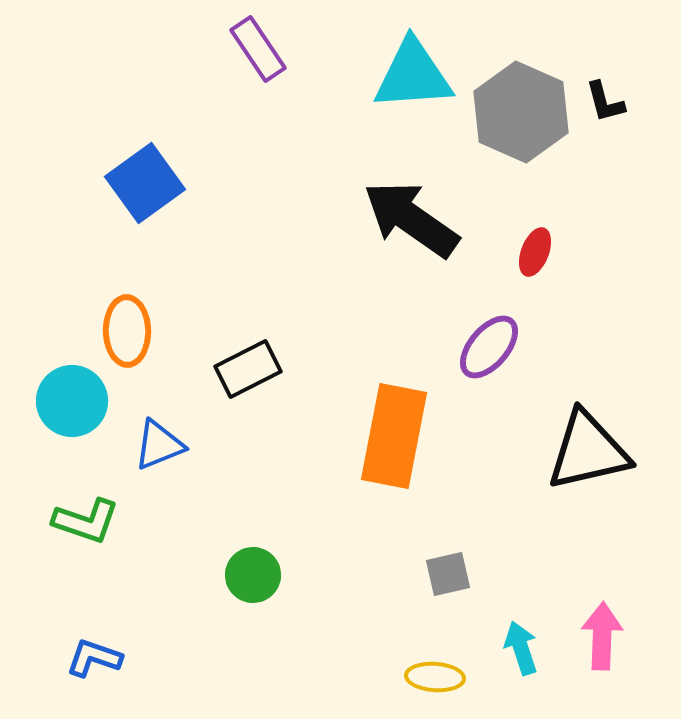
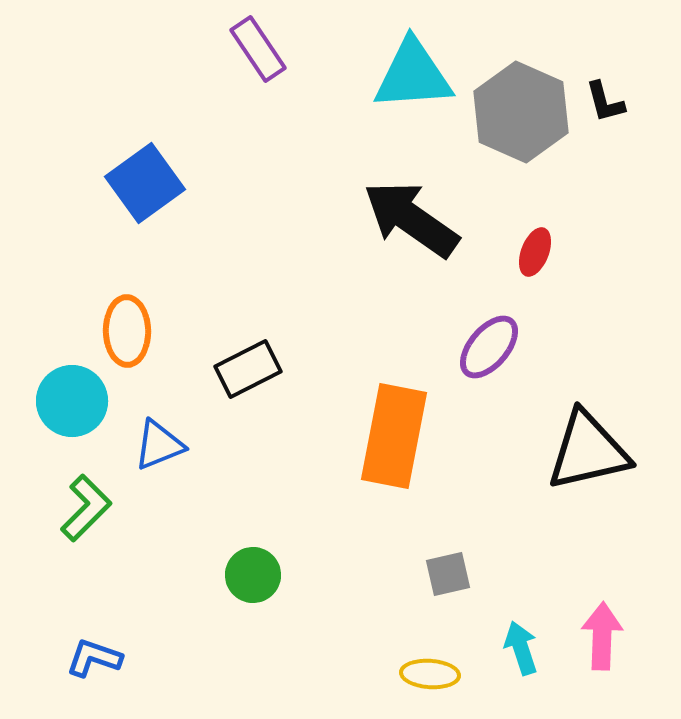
green L-shape: moved 13 px up; rotated 64 degrees counterclockwise
yellow ellipse: moved 5 px left, 3 px up
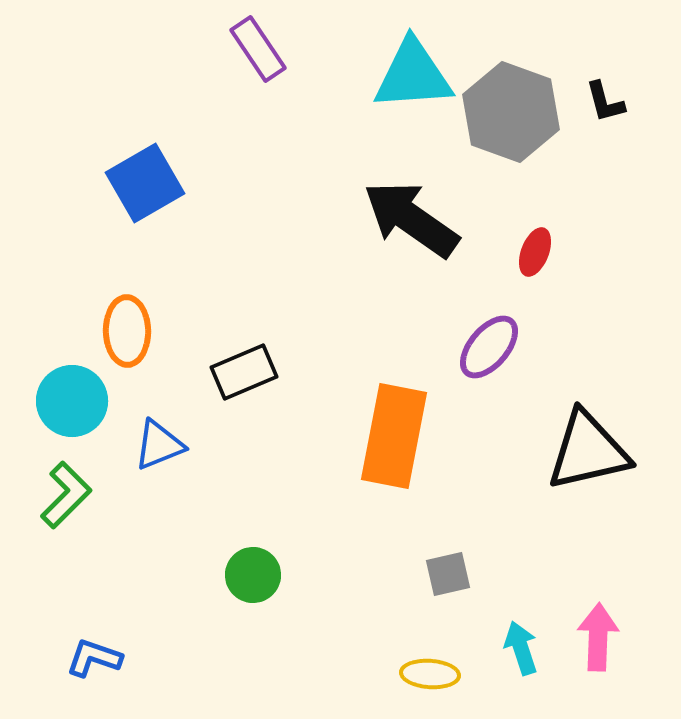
gray hexagon: moved 10 px left; rotated 4 degrees counterclockwise
blue square: rotated 6 degrees clockwise
black rectangle: moved 4 px left, 3 px down; rotated 4 degrees clockwise
green L-shape: moved 20 px left, 13 px up
pink arrow: moved 4 px left, 1 px down
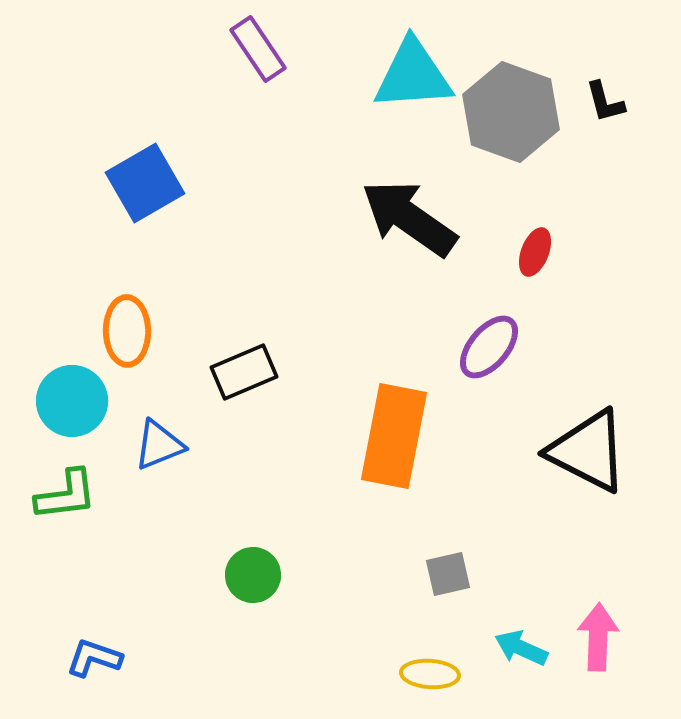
black arrow: moved 2 px left, 1 px up
black triangle: rotated 40 degrees clockwise
green L-shape: rotated 38 degrees clockwise
cyan arrow: rotated 48 degrees counterclockwise
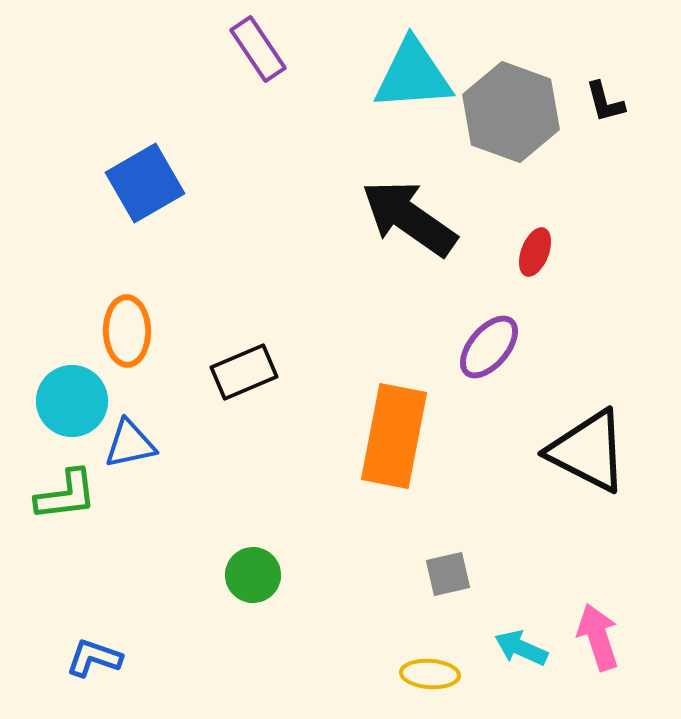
blue triangle: moved 29 px left, 1 px up; rotated 10 degrees clockwise
pink arrow: rotated 20 degrees counterclockwise
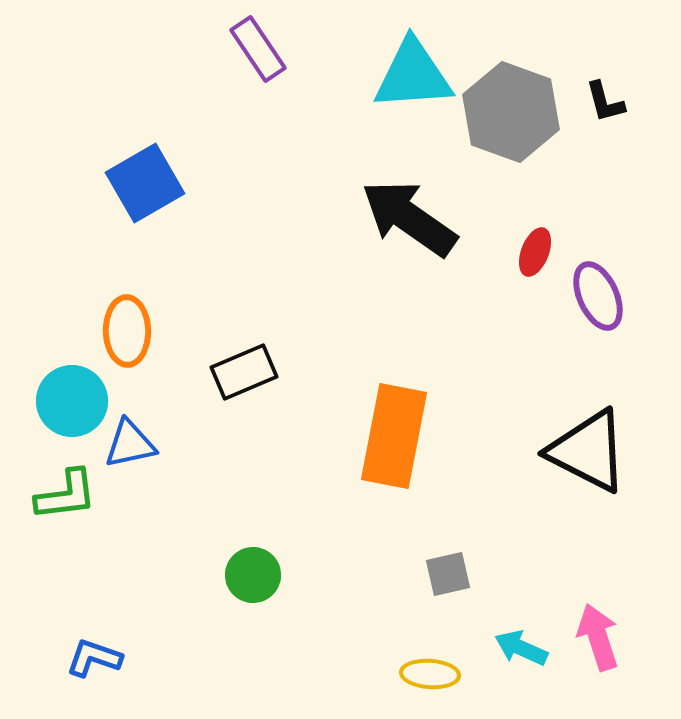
purple ellipse: moved 109 px right, 51 px up; rotated 64 degrees counterclockwise
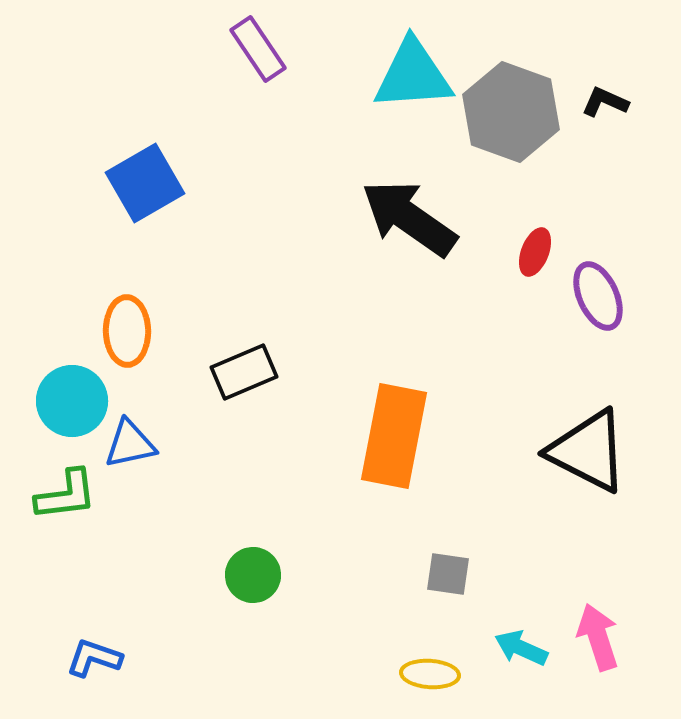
black L-shape: rotated 129 degrees clockwise
gray square: rotated 21 degrees clockwise
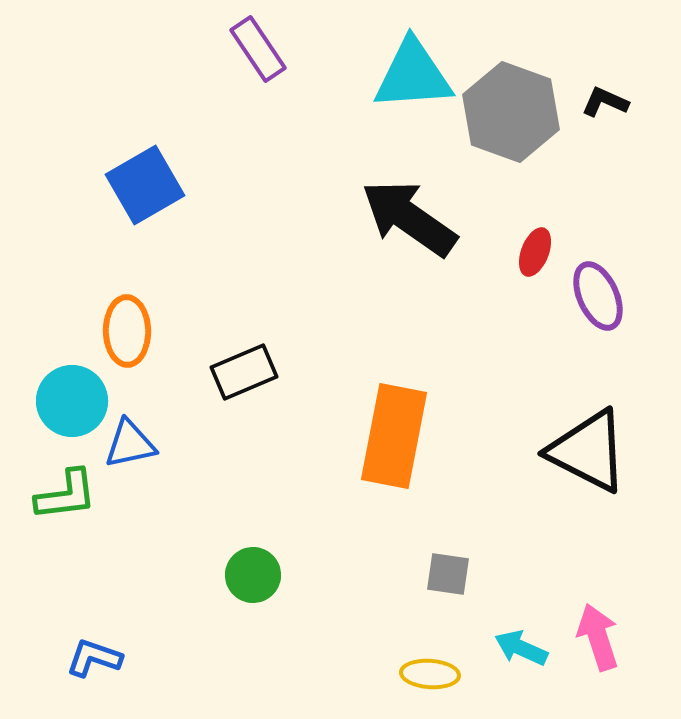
blue square: moved 2 px down
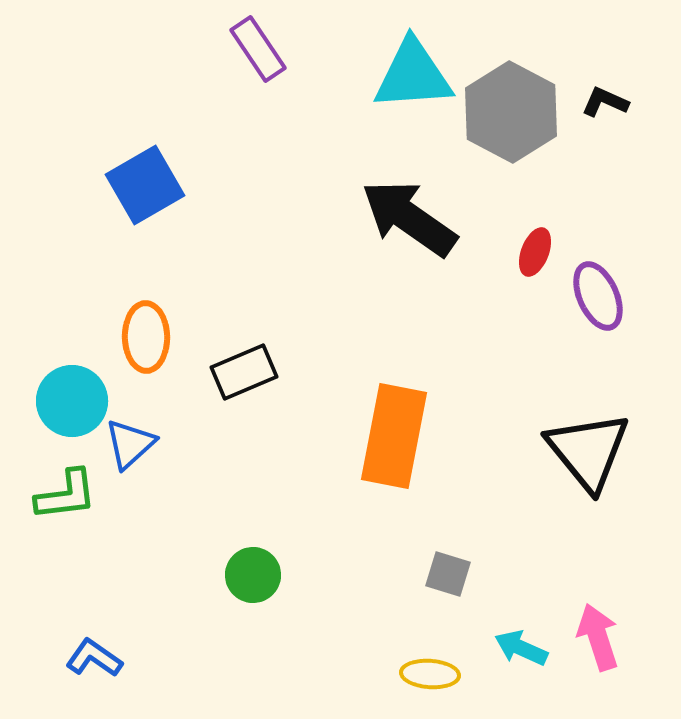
gray hexagon: rotated 8 degrees clockwise
orange ellipse: moved 19 px right, 6 px down
blue triangle: rotated 30 degrees counterclockwise
black triangle: rotated 24 degrees clockwise
gray square: rotated 9 degrees clockwise
blue L-shape: rotated 16 degrees clockwise
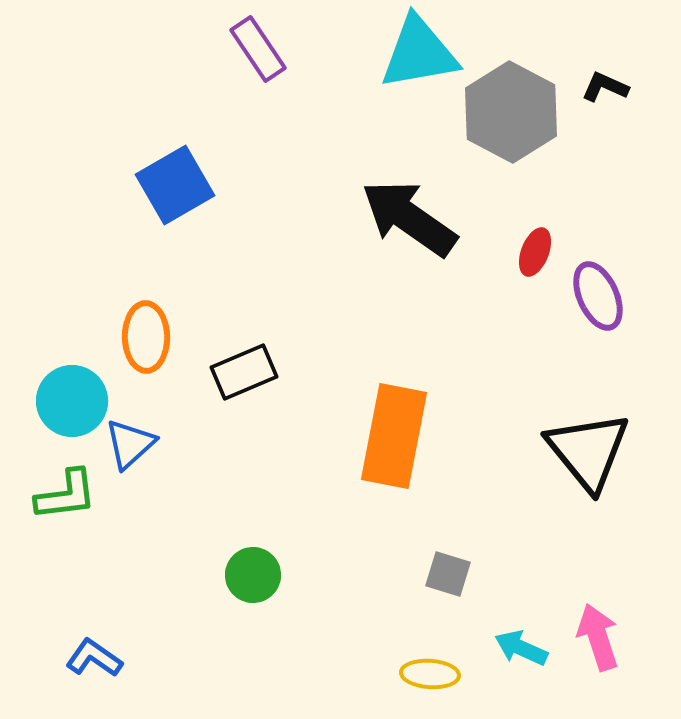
cyan triangle: moved 6 px right, 22 px up; rotated 6 degrees counterclockwise
black L-shape: moved 15 px up
blue square: moved 30 px right
